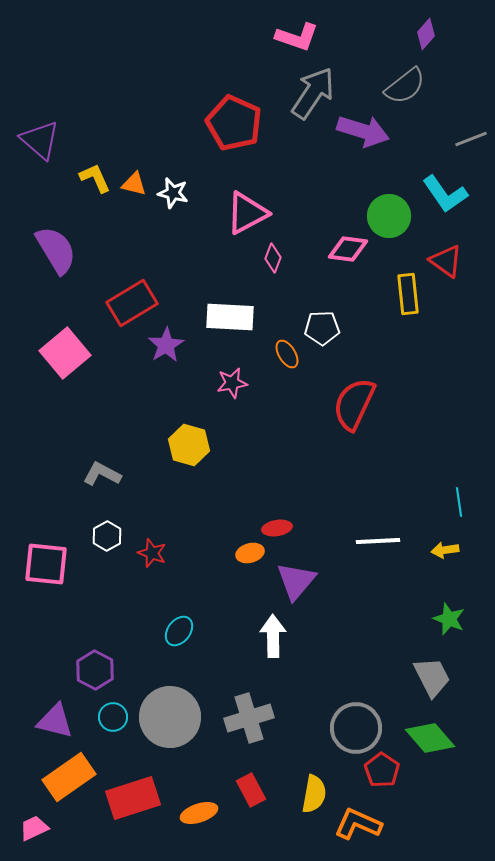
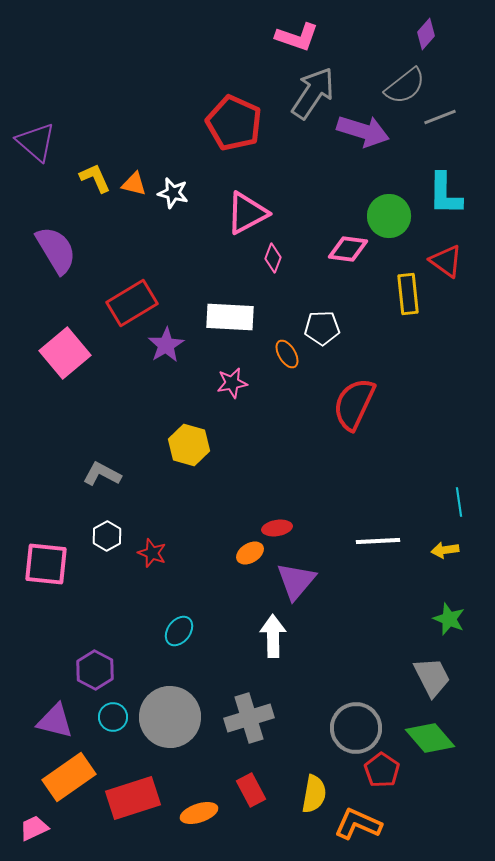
gray line at (471, 139): moved 31 px left, 22 px up
purple triangle at (40, 140): moved 4 px left, 2 px down
cyan L-shape at (445, 194): rotated 36 degrees clockwise
orange ellipse at (250, 553): rotated 16 degrees counterclockwise
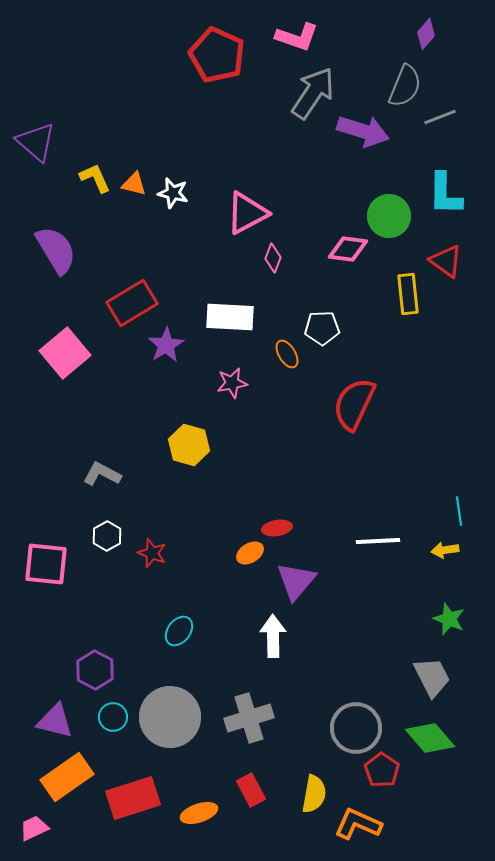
gray semicircle at (405, 86): rotated 30 degrees counterclockwise
red pentagon at (234, 123): moved 17 px left, 68 px up
cyan line at (459, 502): moved 9 px down
orange rectangle at (69, 777): moved 2 px left
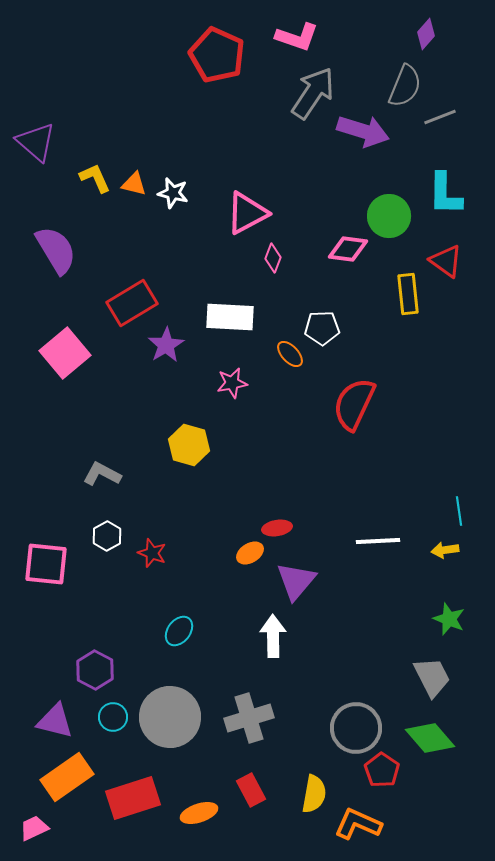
orange ellipse at (287, 354): moved 3 px right; rotated 12 degrees counterclockwise
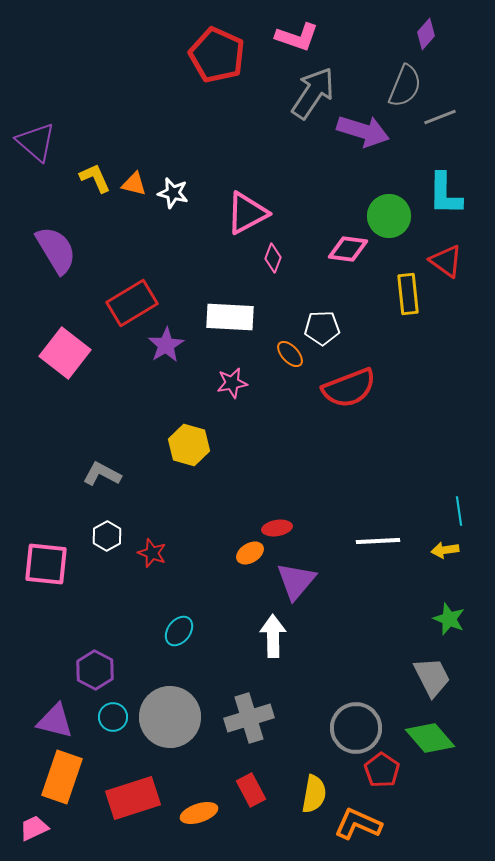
pink square at (65, 353): rotated 12 degrees counterclockwise
red semicircle at (354, 404): moved 5 px left, 16 px up; rotated 136 degrees counterclockwise
orange rectangle at (67, 777): moved 5 px left; rotated 36 degrees counterclockwise
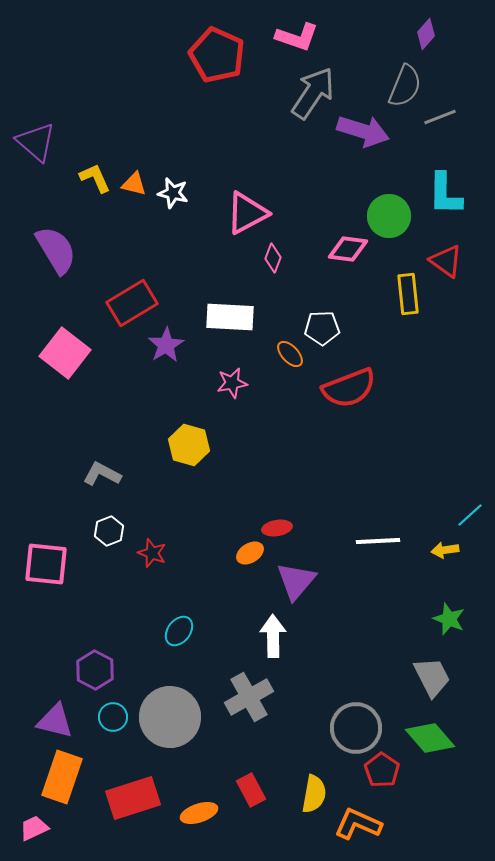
cyan line at (459, 511): moved 11 px right, 4 px down; rotated 56 degrees clockwise
white hexagon at (107, 536): moved 2 px right, 5 px up; rotated 8 degrees clockwise
gray cross at (249, 718): moved 21 px up; rotated 12 degrees counterclockwise
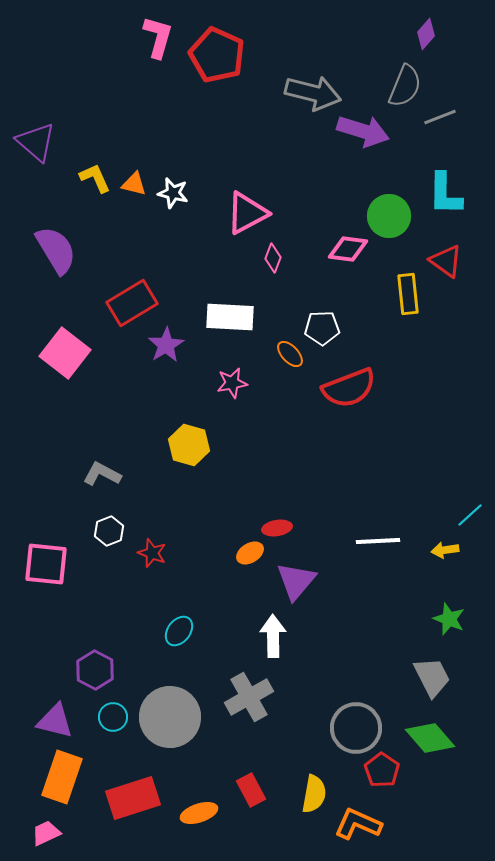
pink L-shape at (297, 37): moved 139 px left; rotated 93 degrees counterclockwise
gray arrow at (313, 93): rotated 70 degrees clockwise
pink trapezoid at (34, 828): moved 12 px right, 5 px down
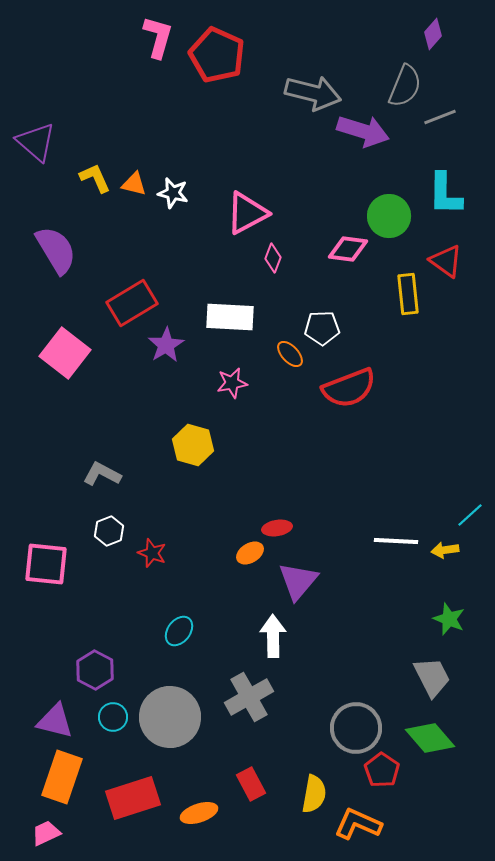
purple diamond at (426, 34): moved 7 px right
yellow hexagon at (189, 445): moved 4 px right
white line at (378, 541): moved 18 px right; rotated 6 degrees clockwise
purple triangle at (296, 581): moved 2 px right
red rectangle at (251, 790): moved 6 px up
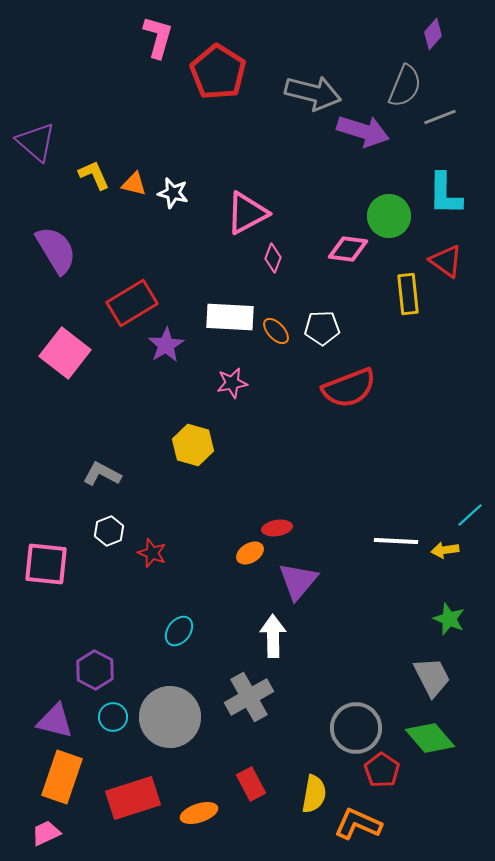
red pentagon at (217, 55): moved 1 px right, 17 px down; rotated 8 degrees clockwise
yellow L-shape at (95, 178): moved 1 px left, 3 px up
orange ellipse at (290, 354): moved 14 px left, 23 px up
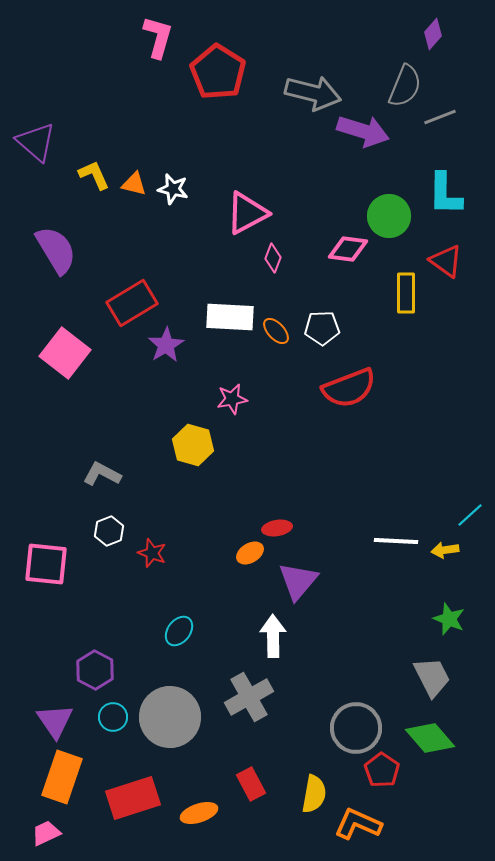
white star at (173, 193): moved 4 px up
yellow rectangle at (408, 294): moved 2 px left, 1 px up; rotated 6 degrees clockwise
pink star at (232, 383): moved 16 px down
purple triangle at (55, 721): rotated 42 degrees clockwise
